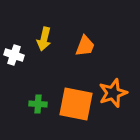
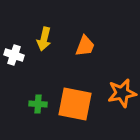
orange star: moved 9 px right; rotated 8 degrees clockwise
orange square: moved 1 px left
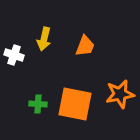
orange star: moved 2 px left, 1 px down
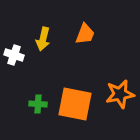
yellow arrow: moved 1 px left
orange trapezoid: moved 12 px up
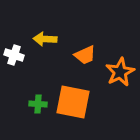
orange trapezoid: moved 21 px down; rotated 45 degrees clockwise
yellow arrow: moved 2 px right; rotated 80 degrees clockwise
orange star: moved 22 px up; rotated 16 degrees counterclockwise
orange square: moved 2 px left, 2 px up
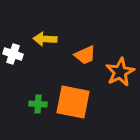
white cross: moved 1 px left, 1 px up
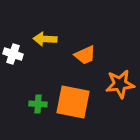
orange star: moved 12 px down; rotated 20 degrees clockwise
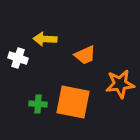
white cross: moved 5 px right, 4 px down
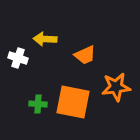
orange star: moved 4 px left, 3 px down
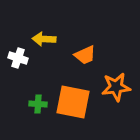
yellow arrow: moved 1 px left
